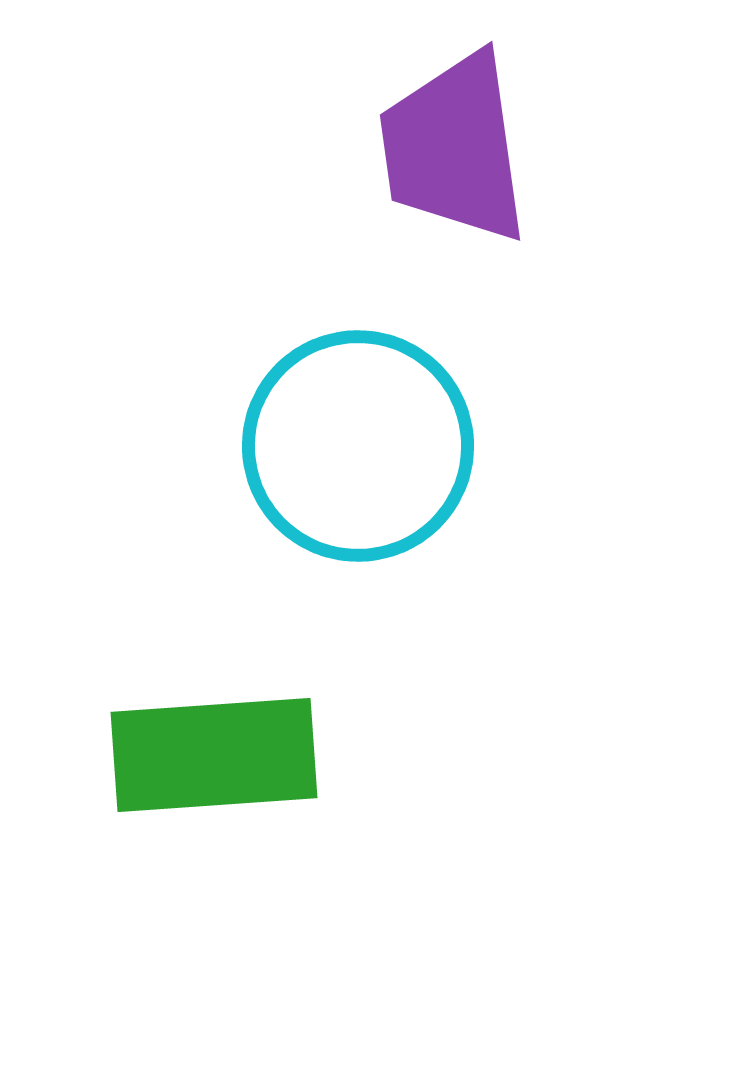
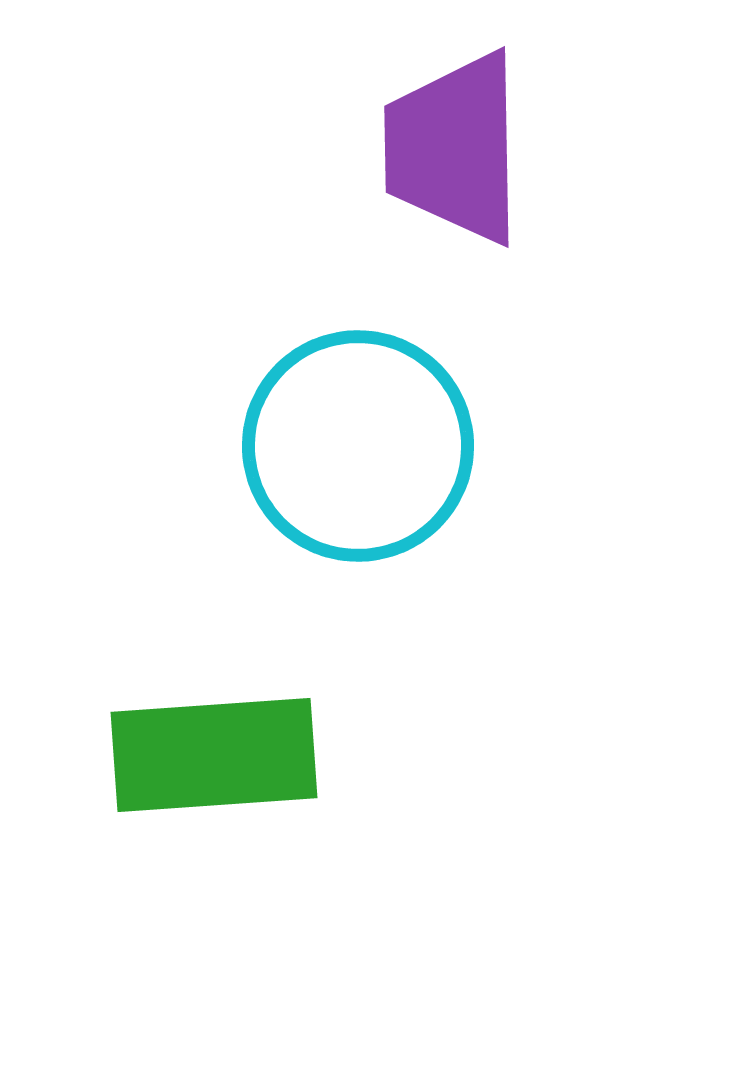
purple trapezoid: rotated 7 degrees clockwise
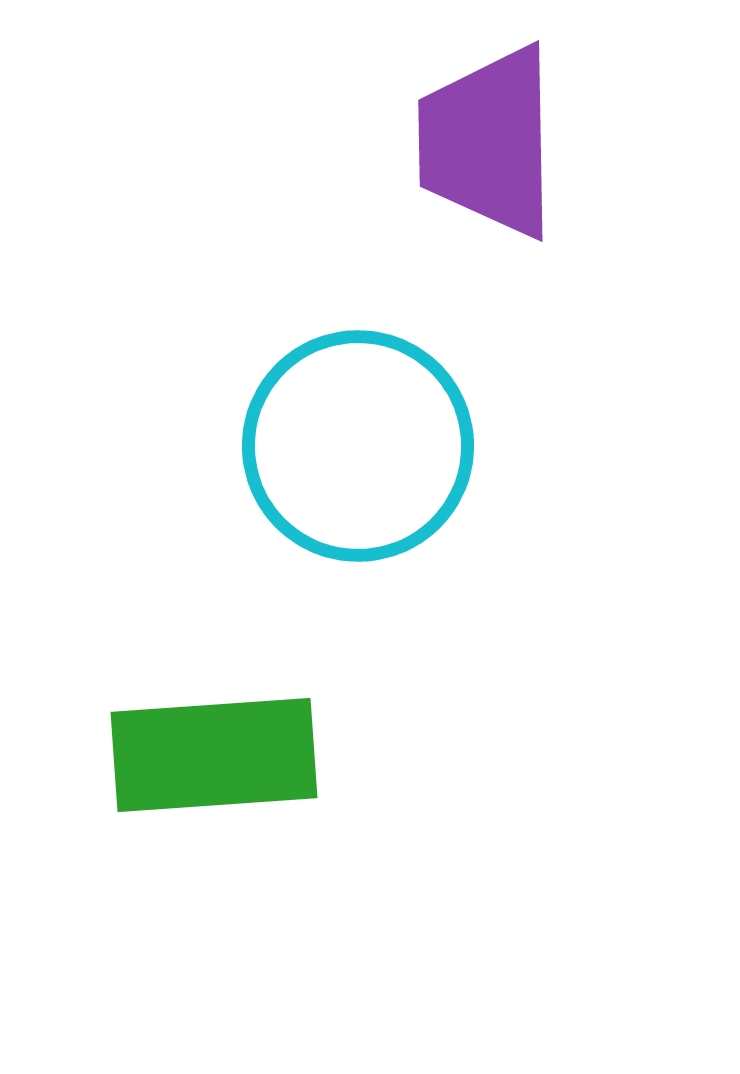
purple trapezoid: moved 34 px right, 6 px up
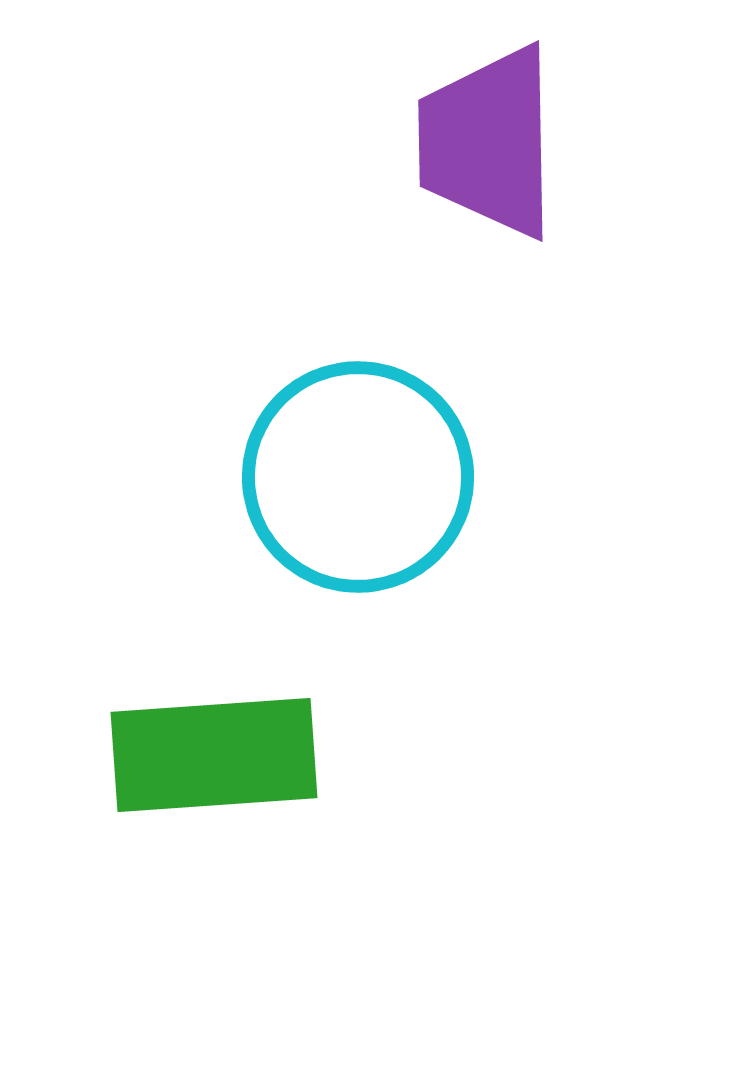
cyan circle: moved 31 px down
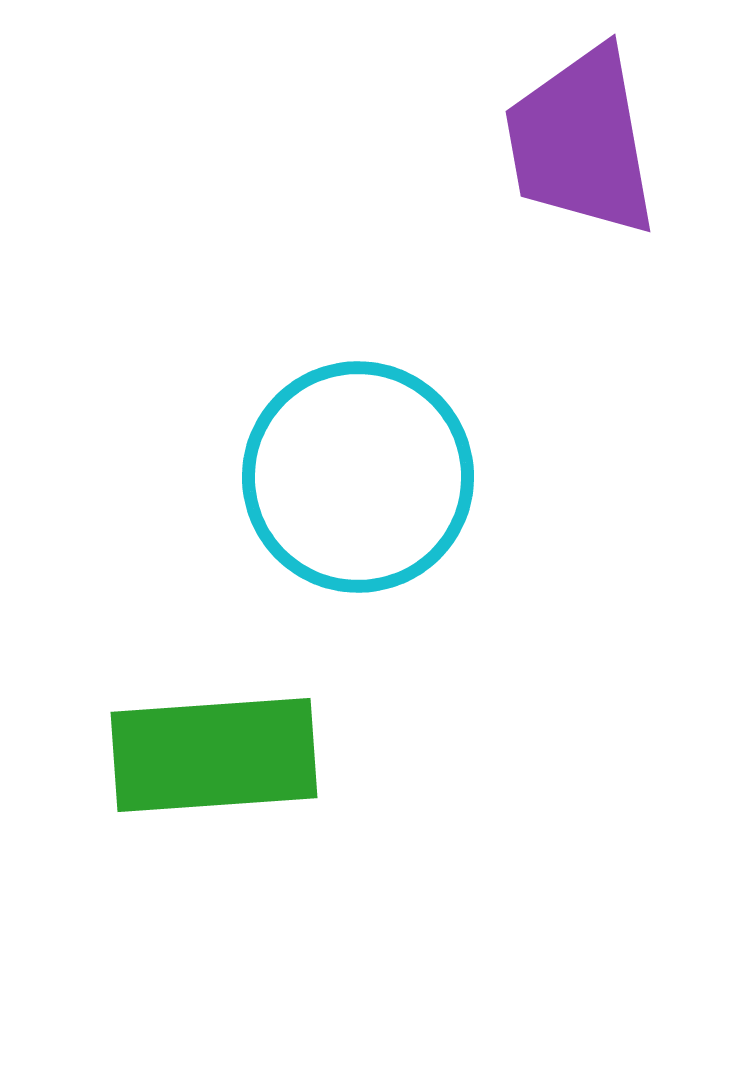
purple trapezoid: moved 93 px right; rotated 9 degrees counterclockwise
